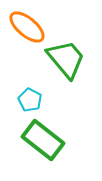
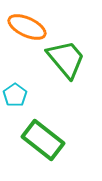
orange ellipse: rotated 15 degrees counterclockwise
cyan pentagon: moved 15 px left, 5 px up; rotated 10 degrees clockwise
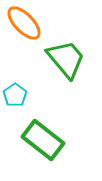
orange ellipse: moved 3 px left, 4 px up; rotated 21 degrees clockwise
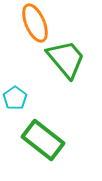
orange ellipse: moved 11 px right; rotated 21 degrees clockwise
cyan pentagon: moved 3 px down
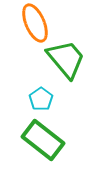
cyan pentagon: moved 26 px right, 1 px down
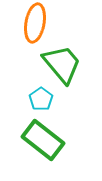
orange ellipse: rotated 33 degrees clockwise
green trapezoid: moved 4 px left, 5 px down
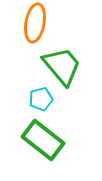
green trapezoid: moved 2 px down
cyan pentagon: rotated 20 degrees clockwise
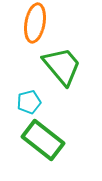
cyan pentagon: moved 12 px left, 3 px down
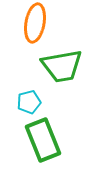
green trapezoid: rotated 120 degrees clockwise
green rectangle: rotated 30 degrees clockwise
